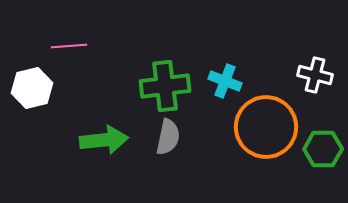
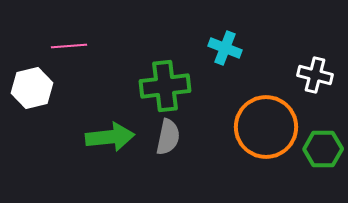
cyan cross: moved 33 px up
green arrow: moved 6 px right, 3 px up
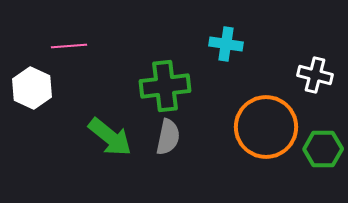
cyan cross: moved 1 px right, 4 px up; rotated 12 degrees counterclockwise
white hexagon: rotated 21 degrees counterclockwise
green arrow: rotated 45 degrees clockwise
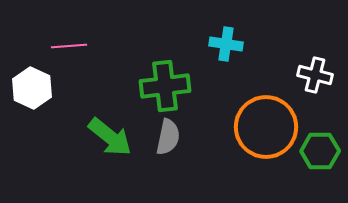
green hexagon: moved 3 px left, 2 px down
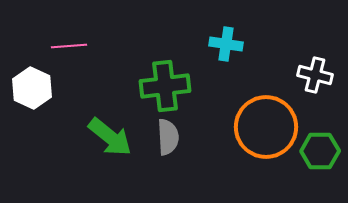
gray semicircle: rotated 15 degrees counterclockwise
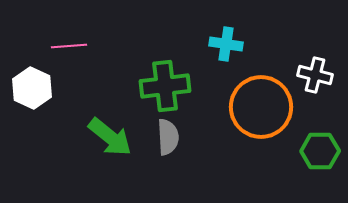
orange circle: moved 5 px left, 20 px up
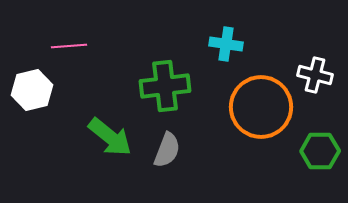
white hexagon: moved 2 px down; rotated 21 degrees clockwise
gray semicircle: moved 1 px left, 13 px down; rotated 24 degrees clockwise
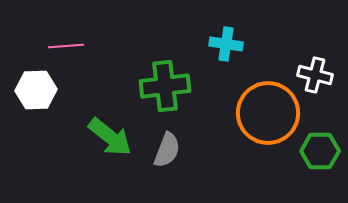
pink line: moved 3 px left
white hexagon: moved 4 px right; rotated 12 degrees clockwise
orange circle: moved 7 px right, 6 px down
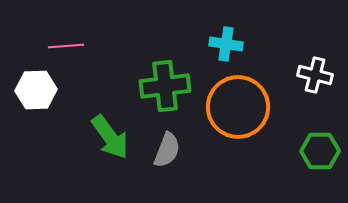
orange circle: moved 30 px left, 6 px up
green arrow: rotated 15 degrees clockwise
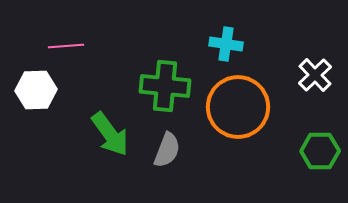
white cross: rotated 32 degrees clockwise
green cross: rotated 12 degrees clockwise
green arrow: moved 3 px up
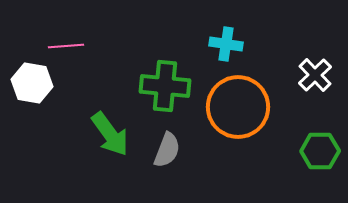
white hexagon: moved 4 px left, 7 px up; rotated 12 degrees clockwise
